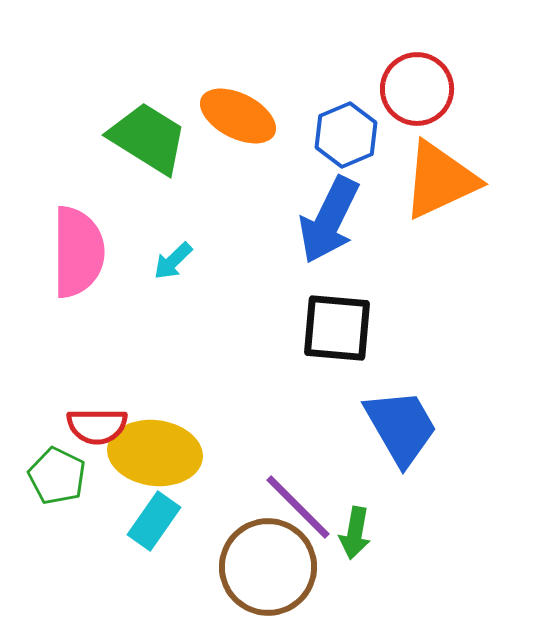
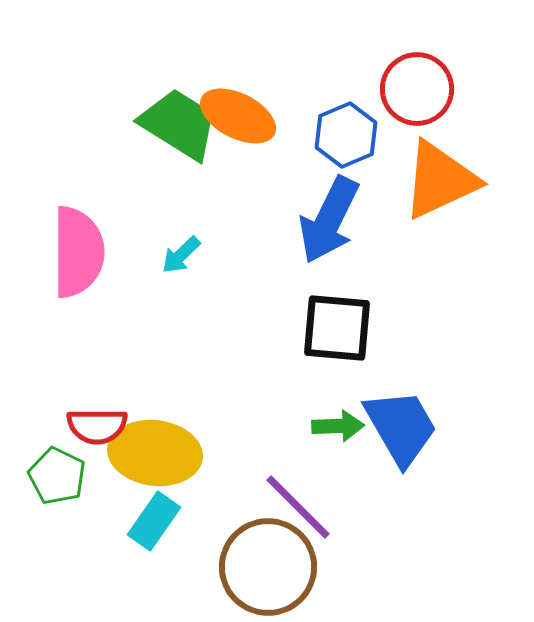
green trapezoid: moved 31 px right, 14 px up
cyan arrow: moved 8 px right, 6 px up
green arrow: moved 17 px left, 107 px up; rotated 102 degrees counterclockwise
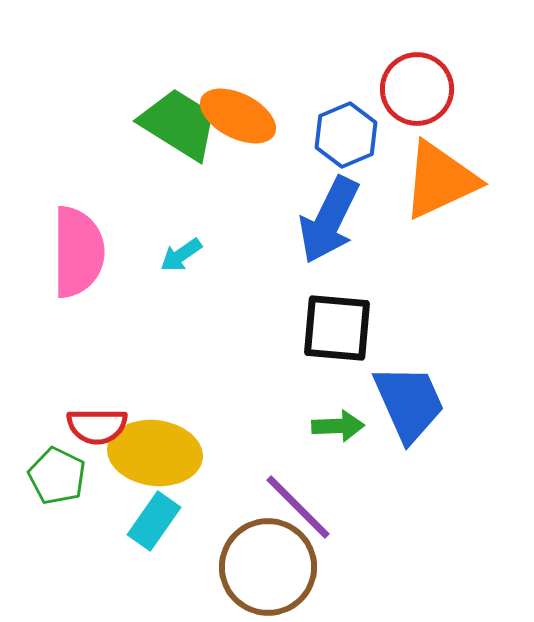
cyan arrow: rotated 9 degrees clockwise
blue trapezoid: moved 8 px right, 24 px up; rotated 6 degrees clockwise
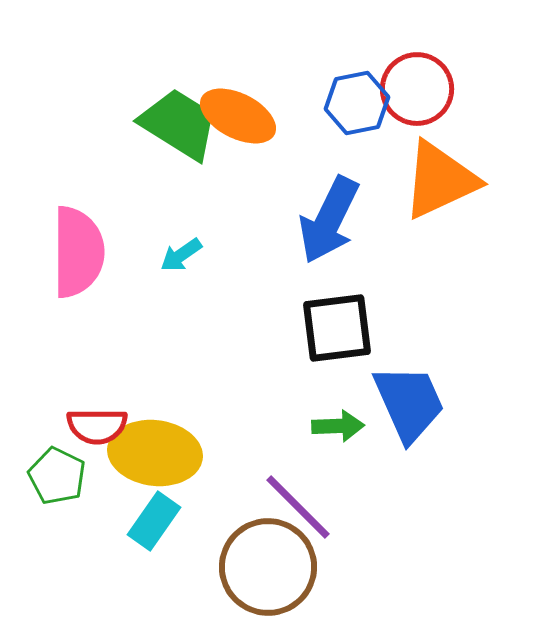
blue hexagon: moved 11 px right, 32 px up; rotated 12 degrees clockwise
black square: rotated 12 degrees counterclockwise
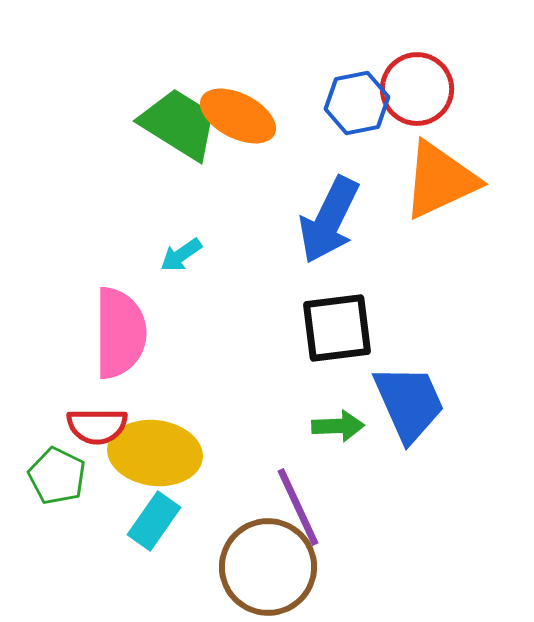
pink semicircle: moved 42 px right, 81 px down
purple line: rotated 20 degrees clockwise
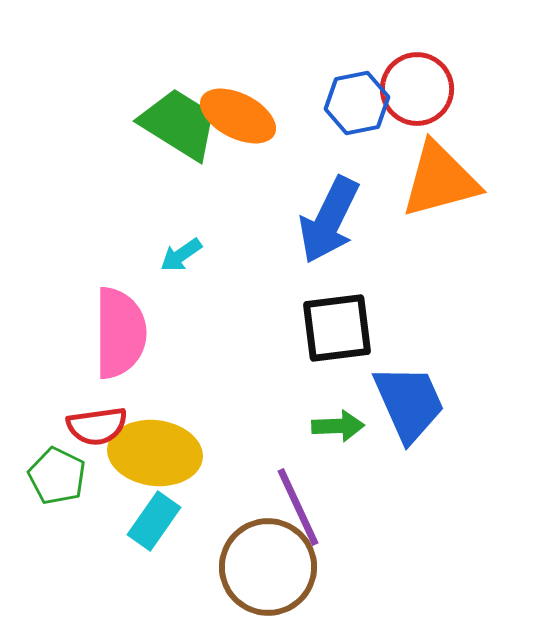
orange triangle: rotated 10 degrees clockwise
red semicircle: rotated 8 degrees counterclockwise
